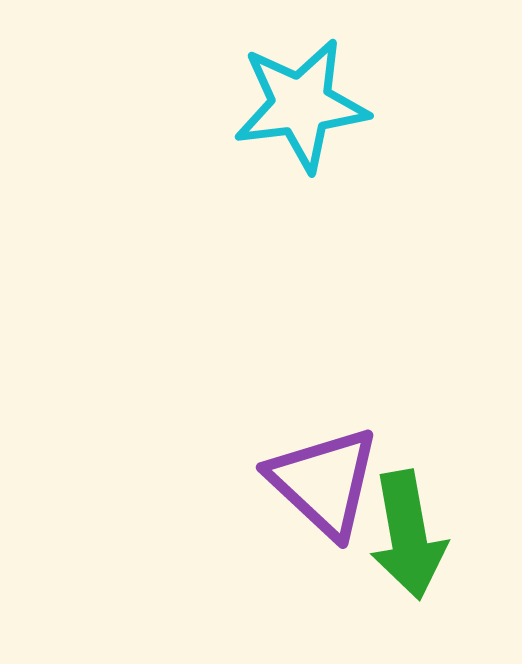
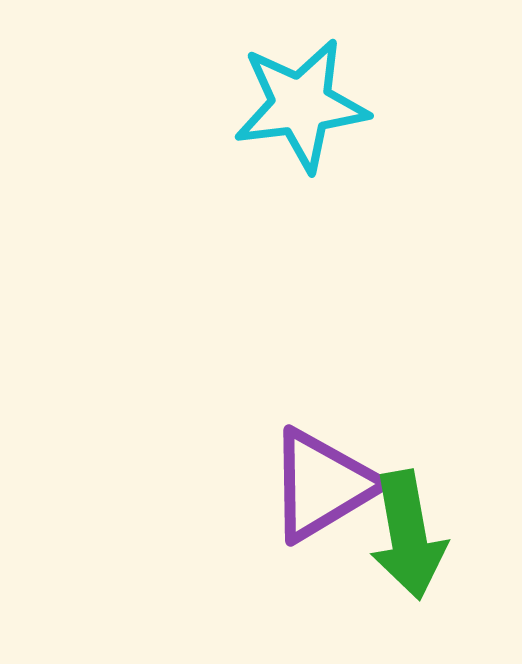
purple triangle: moved 2 px left, 3 px down; rotated 46 degrees clockwise
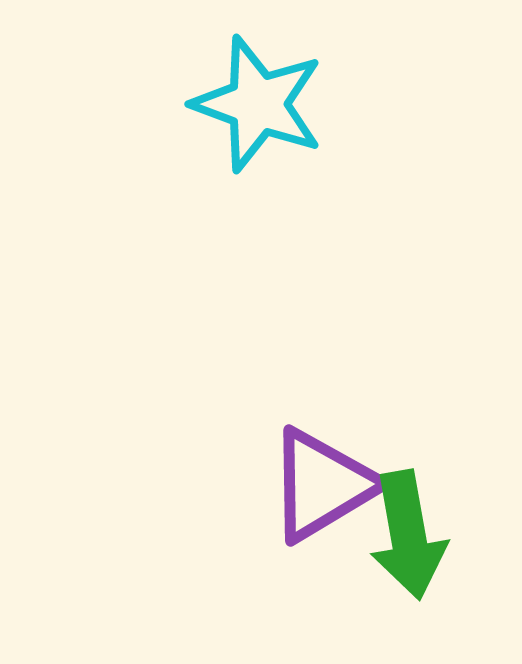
cyan star: moved 43 px left, 1 px up; rotated 27 degrees clockwise
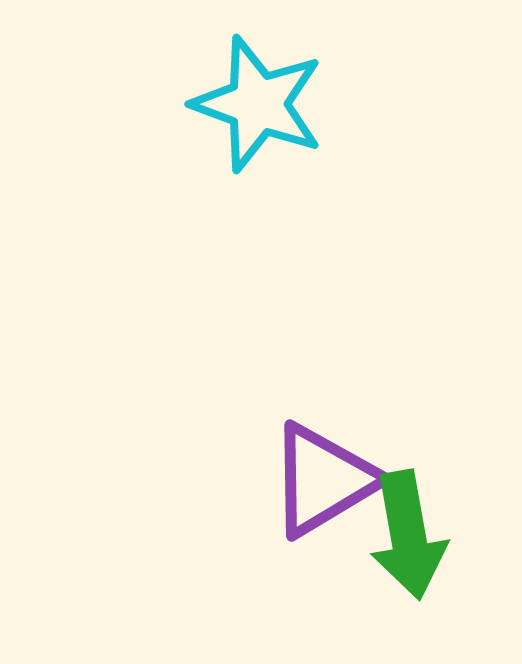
purple triangle: moved 1 px right, 5 px up
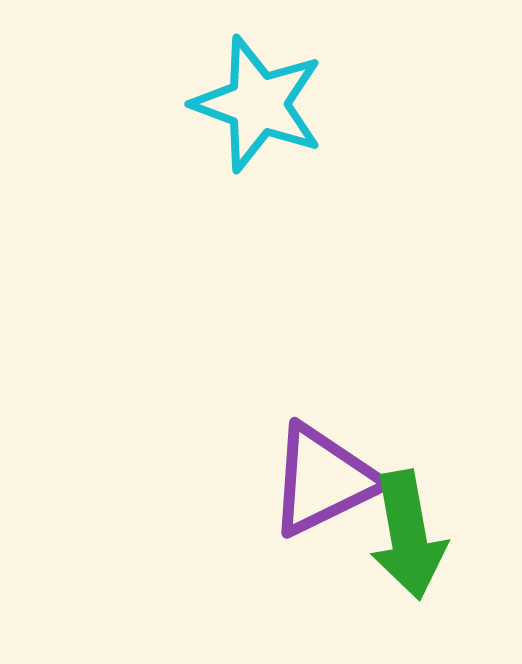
purple triangle: rotated 5 degrees clockwise
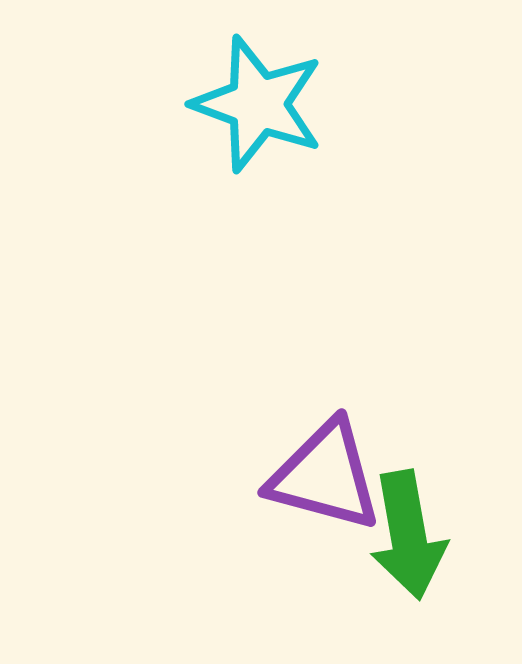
purple triangle: moved 2 px right, 4 px up; rotated 41 degrees clockwise
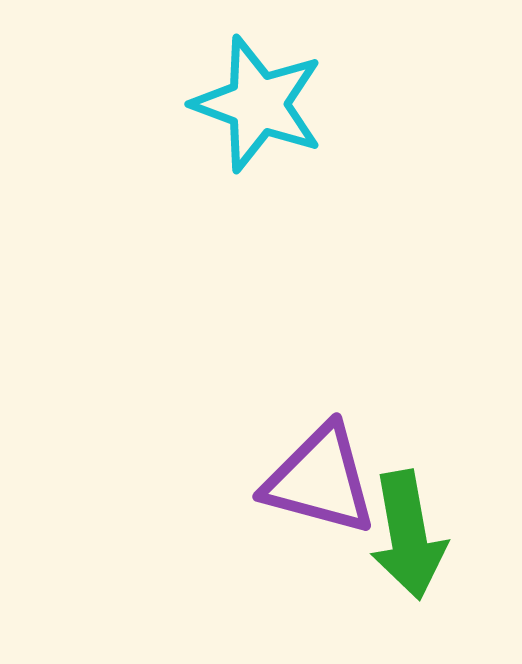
purple triangle: moved 5 px left, 4 px down
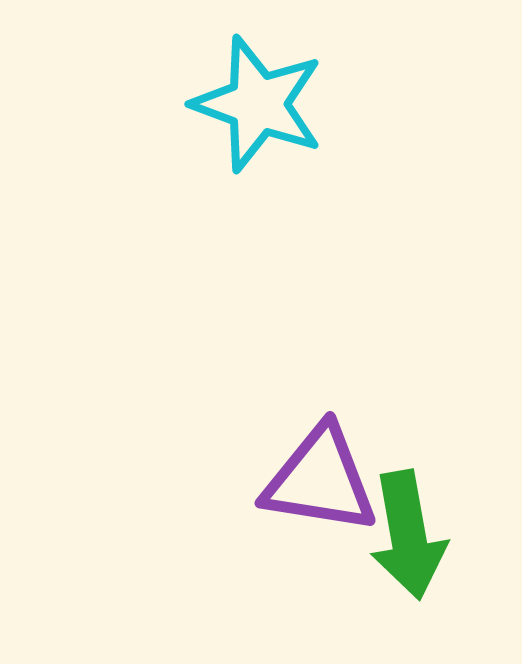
purple triangle: rotated 6 degrees counterclockwise
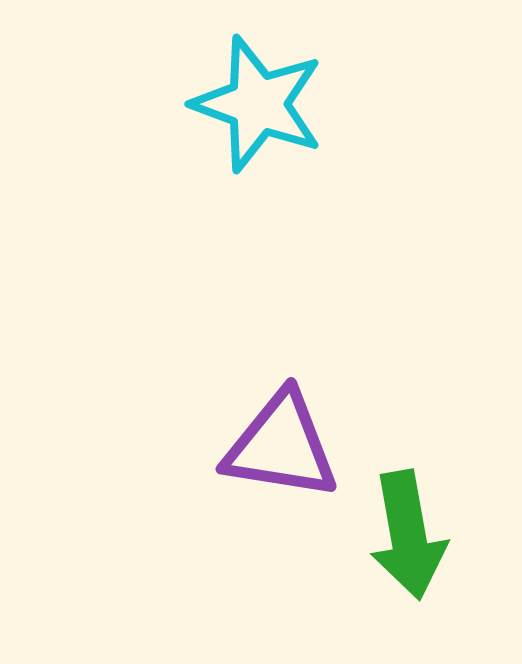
purple triangle: moved 39 px left, 34 px up
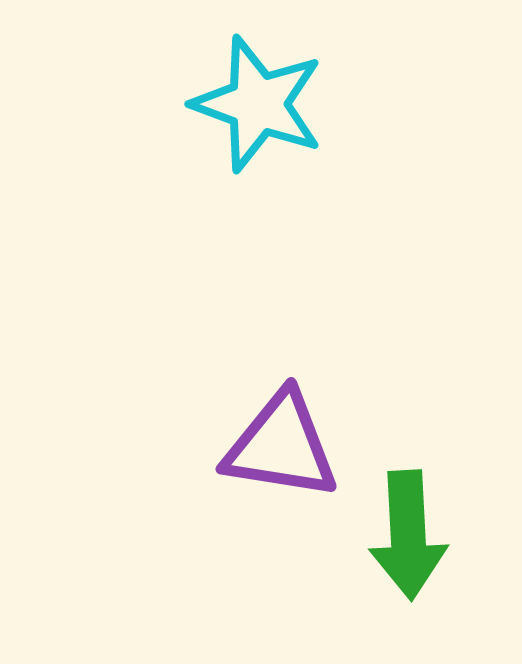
green arrow: rotated 7 degrees clockwise
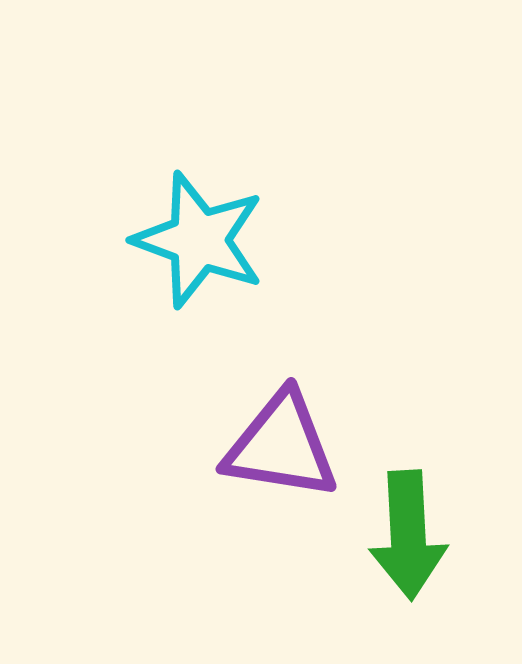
cyan star: moved 59 px left, 136 px down
